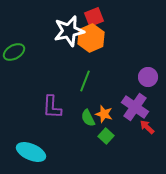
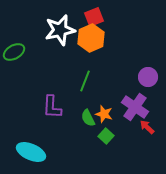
white star: moved 9 px left, 1 px up
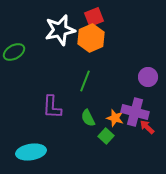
purple cross: moved 5 px down; rotated 20 degrees counterclockwise
orange star: moved 11 px right, 4 px down
cyan ellipse: rotated 32 degrees counterclockwise
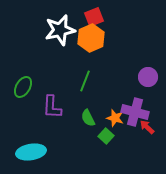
green ellipse: moved 9 px right, 35 px down; rotated 30 degrees counterclockwise
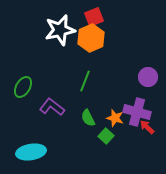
purple L-shape: rotated 125 degrees clockwise
purple cross: moved 2 px right
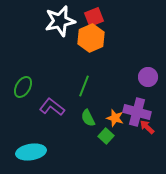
white star: moved 9 px up
green line: moved 1 px left, 5 px down
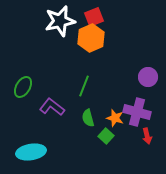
green semicircle: rotated 12 degrees clockwise
red arrow: moved 9 px down; rotated 147 degrees counterclockwise
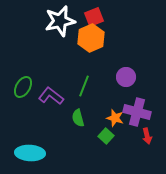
purple circle: moved 22 px left
purple L-shape: moved 1 px left, 11 px up
green semicircle: moved 10 px left
cyan ellipse: moved 1 px left, 1 px down; rotated 12 degrees clockwise
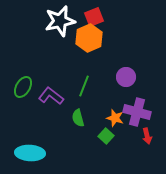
orange hexagon: moved 2 px left
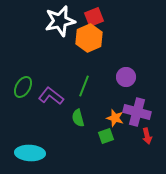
green square: rotated 28 degrees clockwise
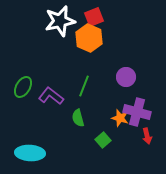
orange hexagon: rotated 12 degrees counterclockwise
orange star: moved 5 px right
green square: moved 3 px left, 4 px down; rotated 21 degrees counterclockwise
